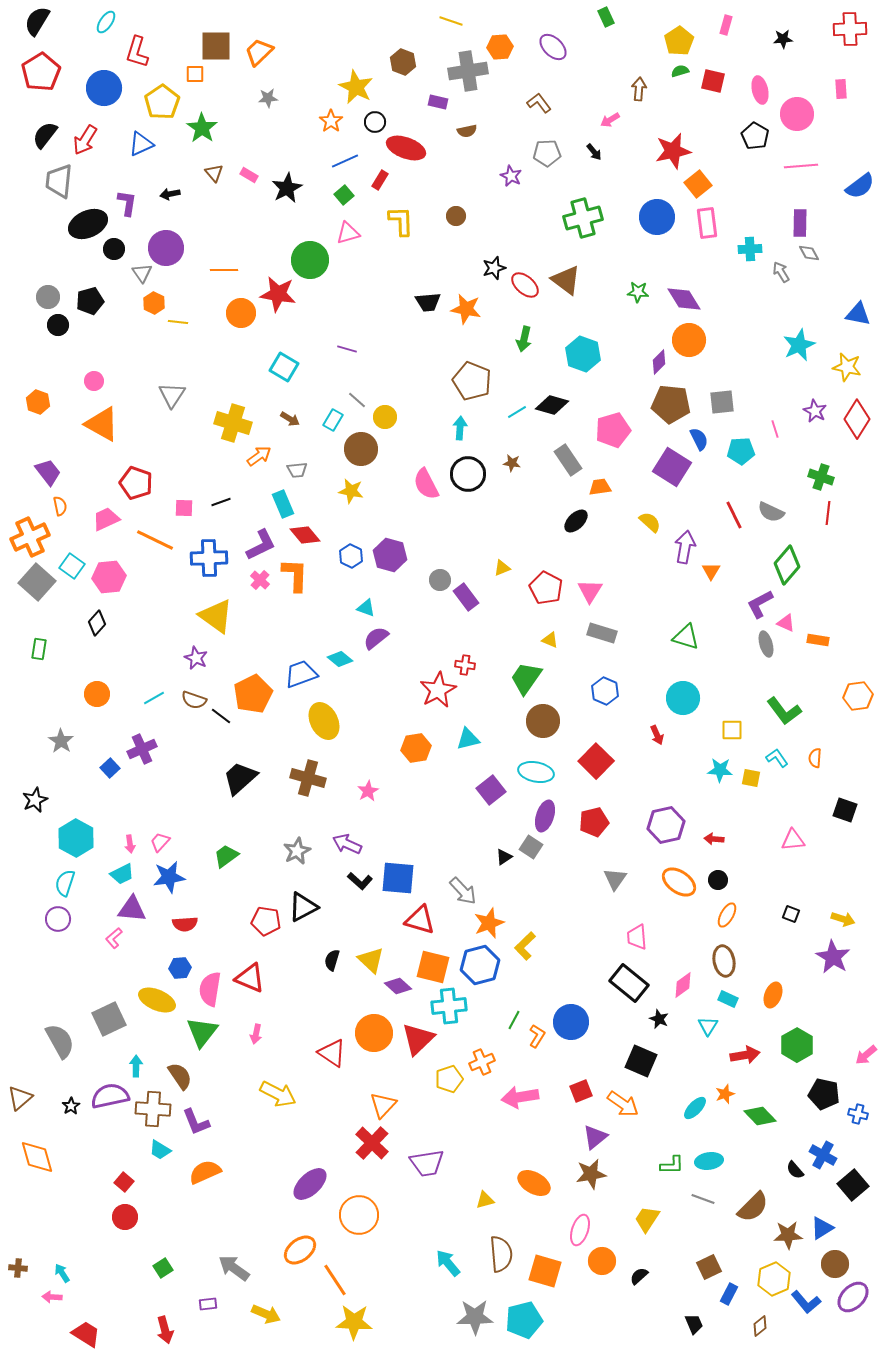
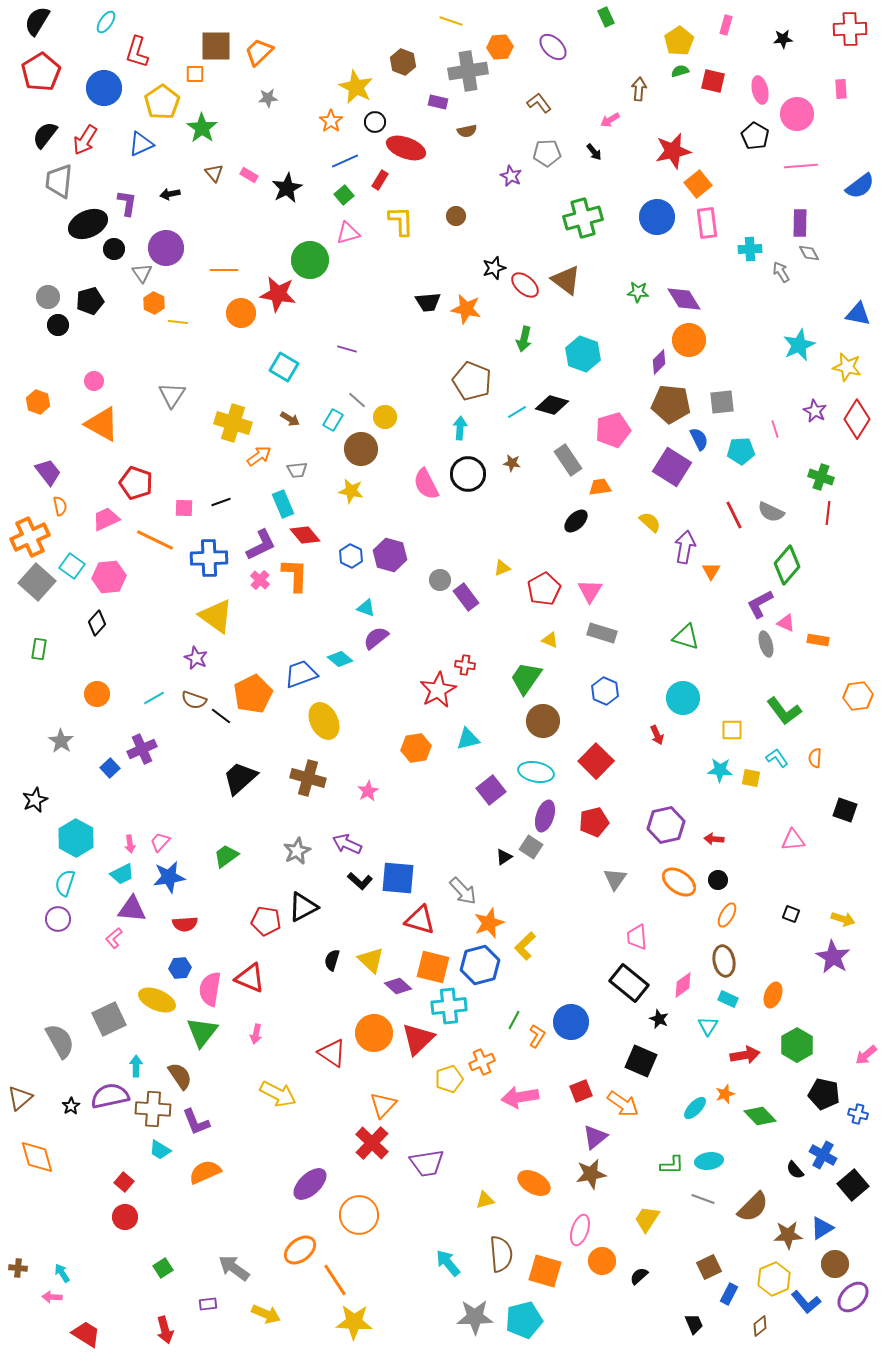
red pentagon at (546, 588): moved 2 px left, 1 px down; rotated 16 degrees clockwise
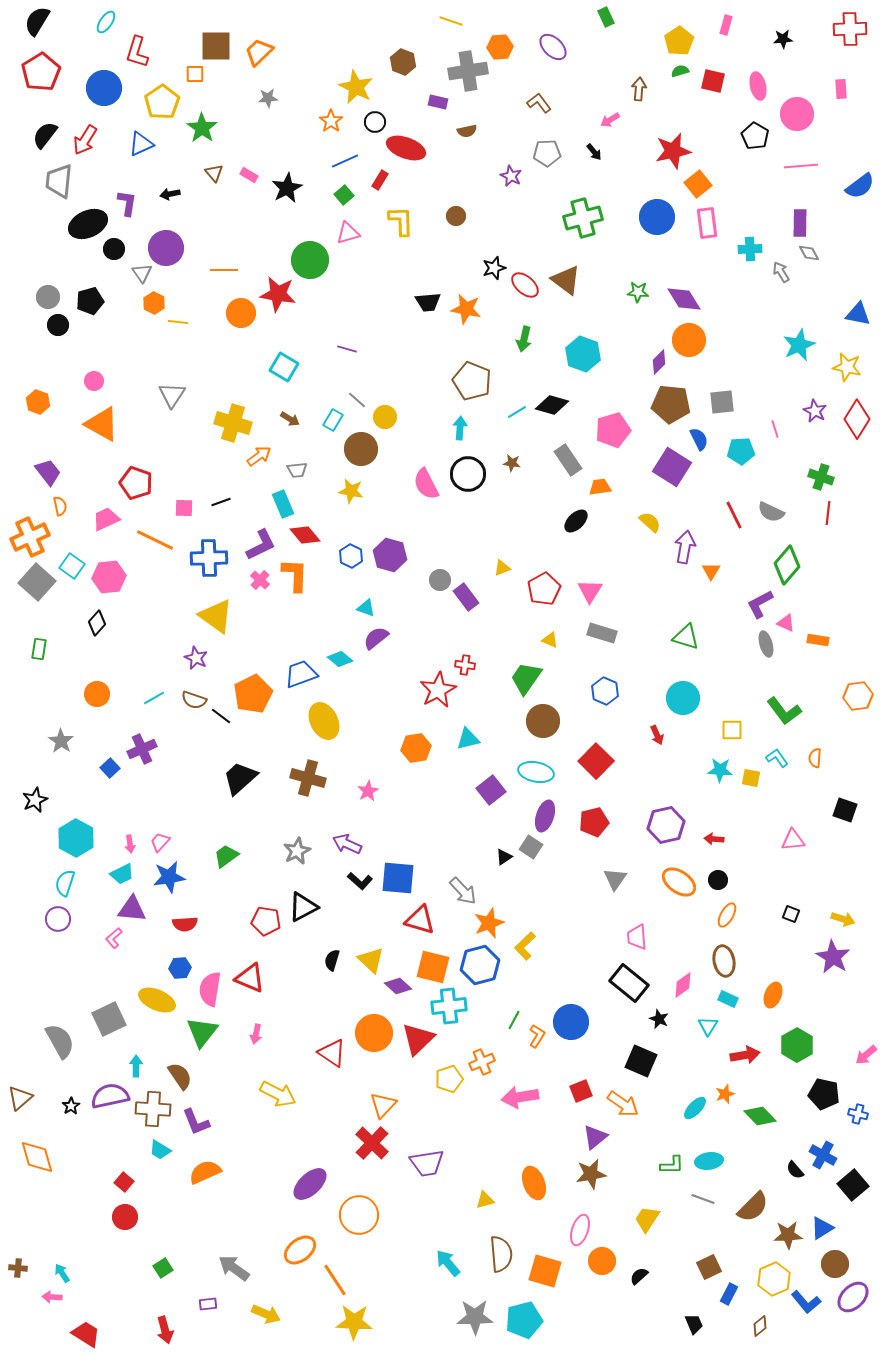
pink ellipse at (760, 90): moved 2 px left, 4 px up
orange ellipse at (534, 1183): rotated 40 degrees clockwise
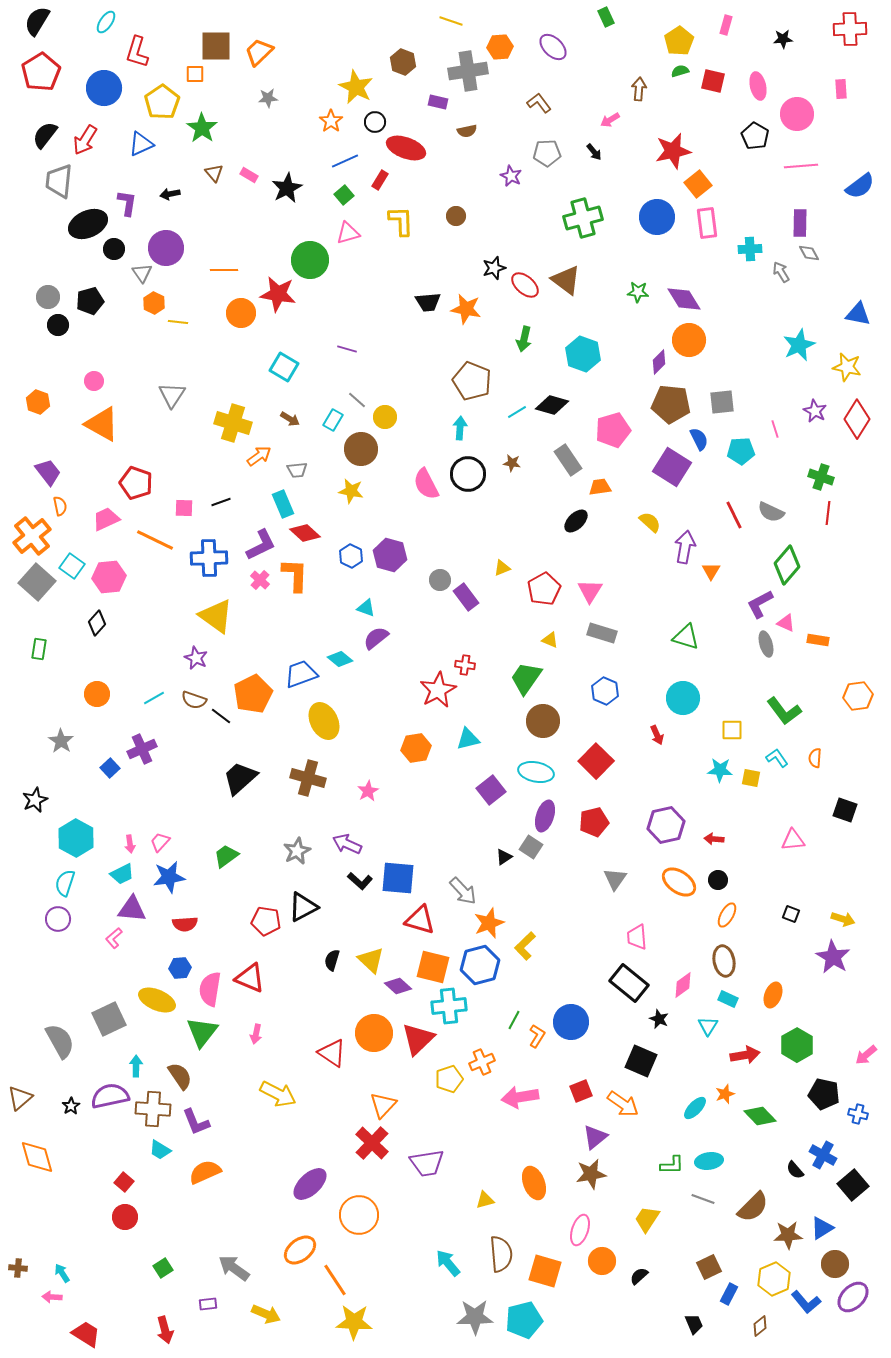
red diamond at (305, 535): moved 2 px up; rotated 8 degrees counterclockwise
orange cross at (30, 537): moved 2 px right, 1 px up; rotated 15 degrees counterclockwise
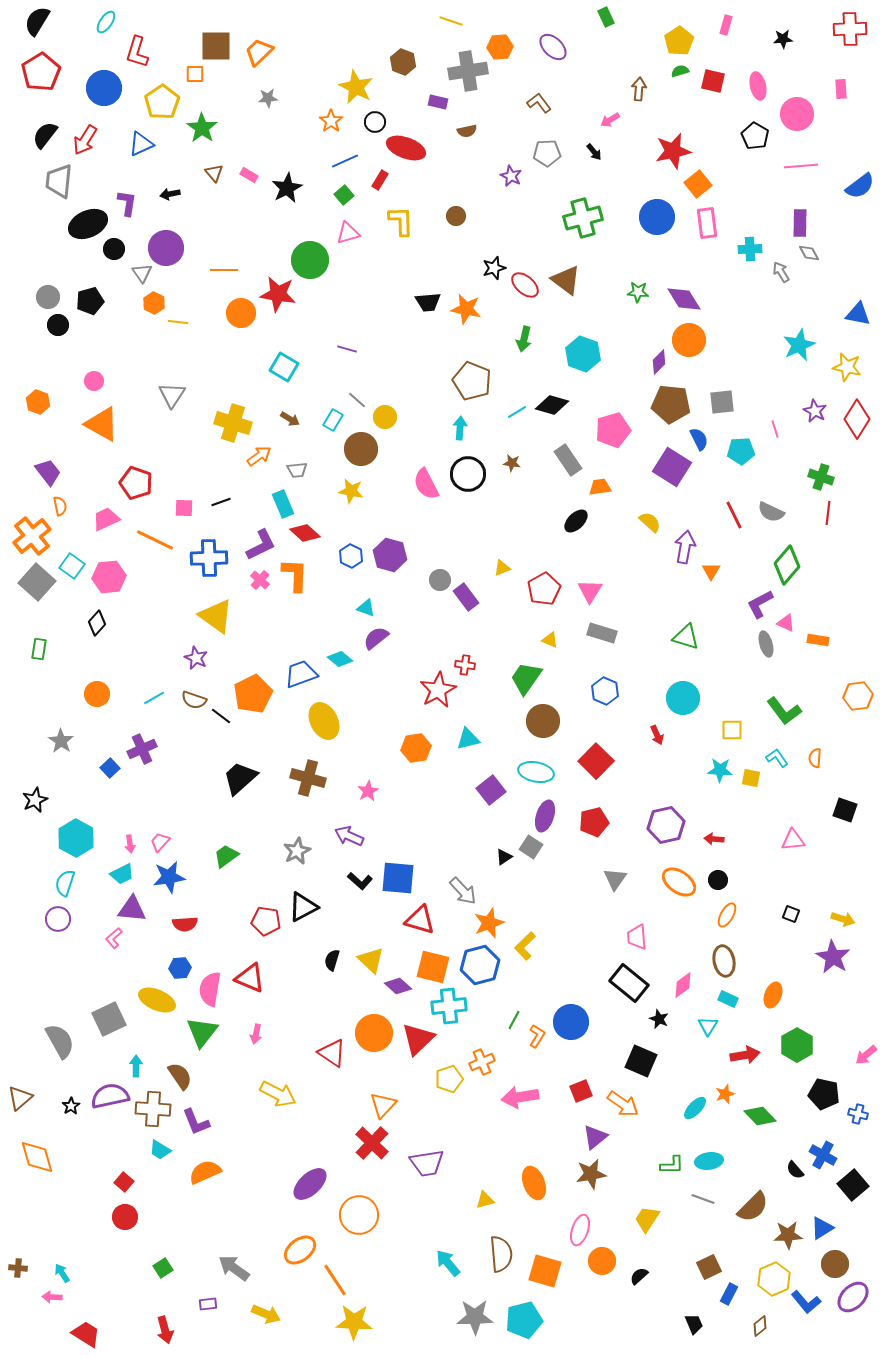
purple arrow at (347, 844): moved 2 px right, 8 px up
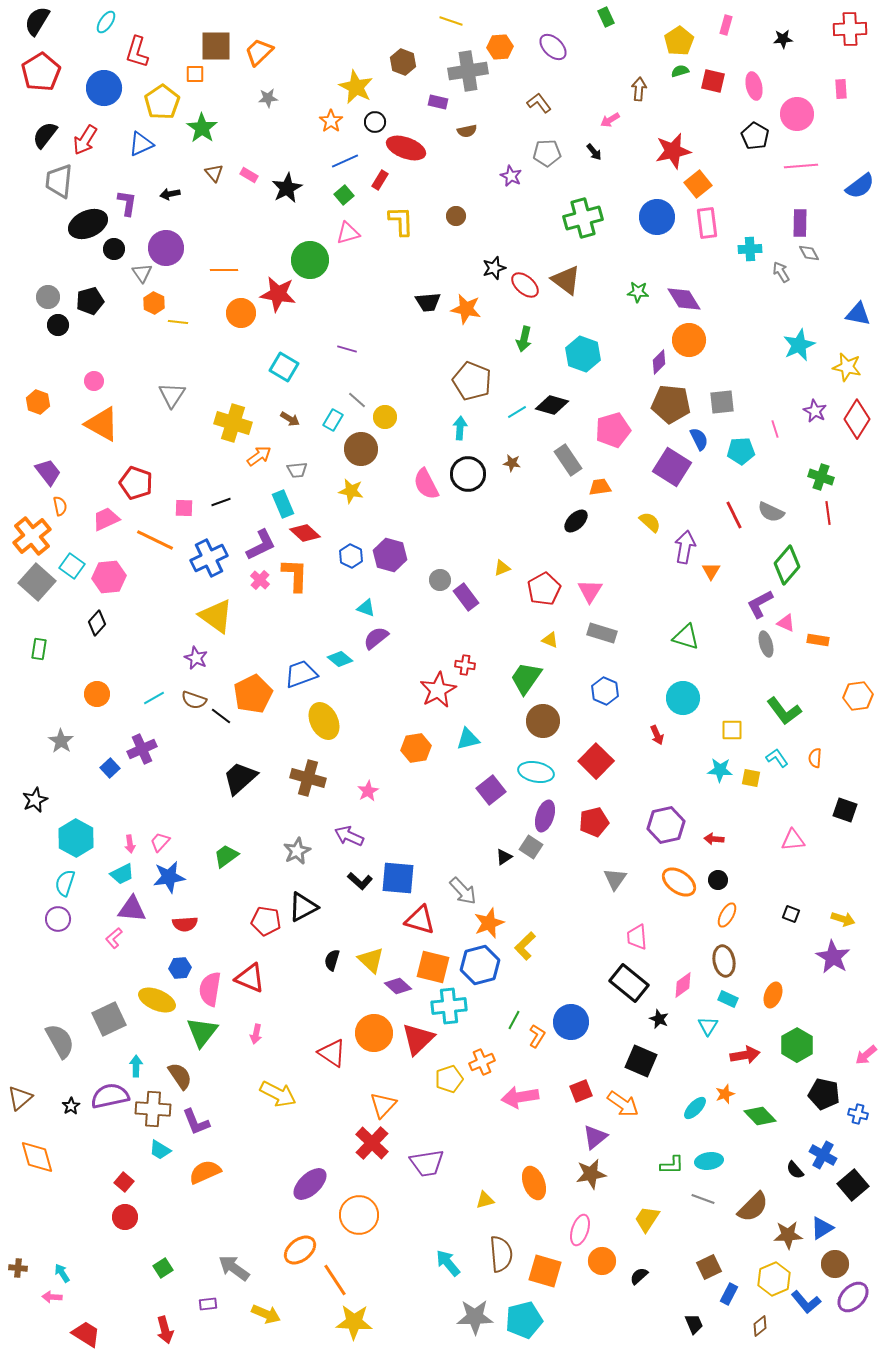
pink ellipse at (758, 86): moved 4 px left
red line at (828, 513): rotated 15 degrees counterclockwise
blue cross at (209, 558): rotated 24 degrees counterclockwise
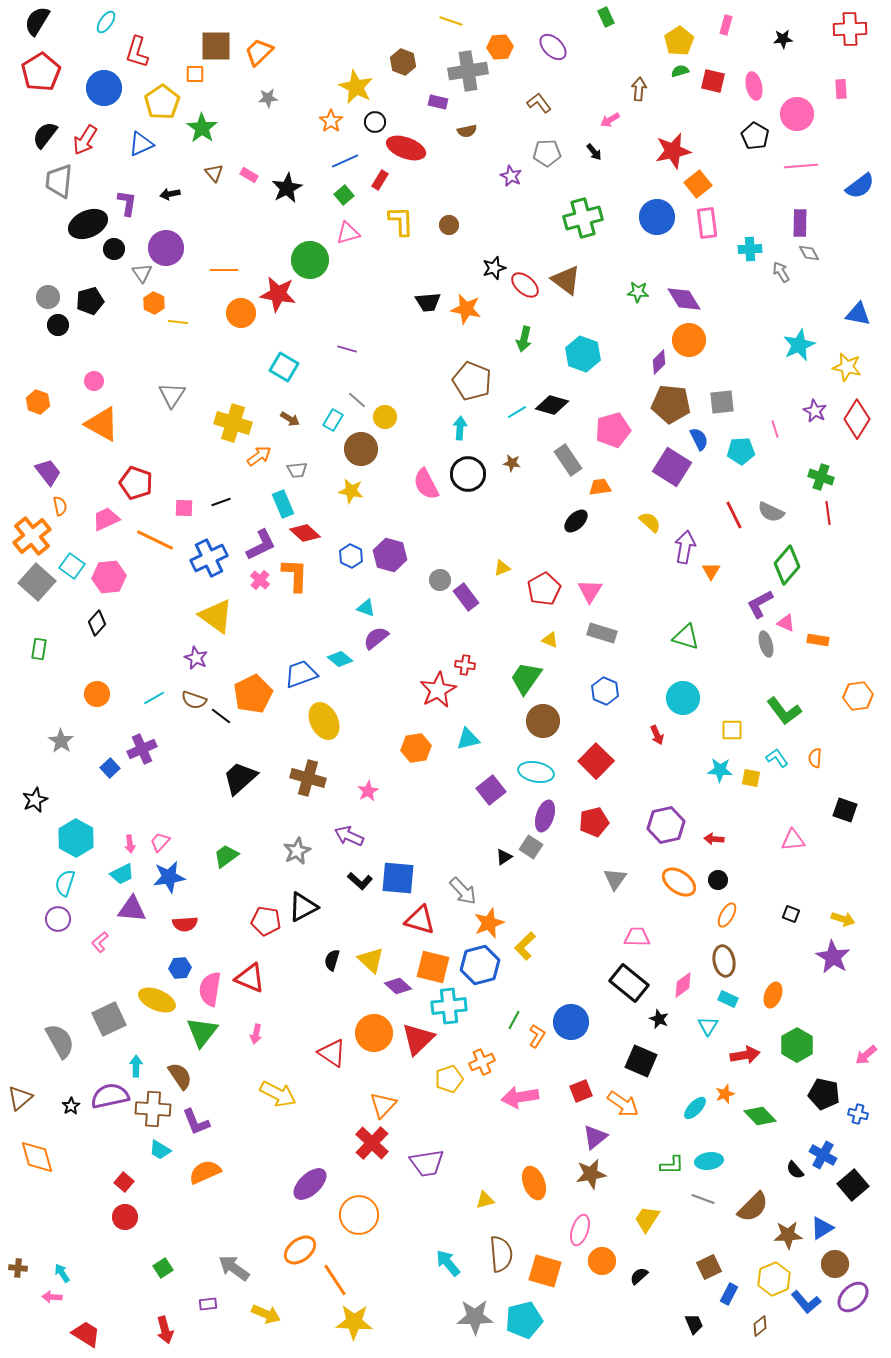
brown circle at (456, 216): moved 7 px left, 9 px down
pink trapezoid at (637, 937): rotated 96 degrees clockwise
pink L-shape at (114, 938): moved 14 px left, 4 px down
